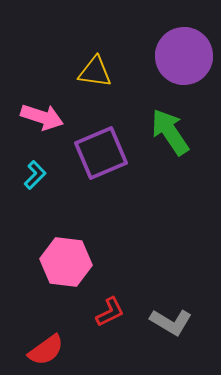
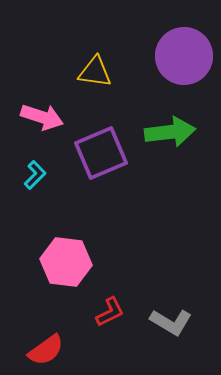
green arrow: rotated 117 degrees clockwise
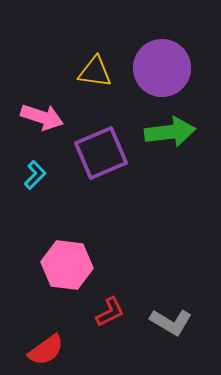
purple circle: moved 22 px left, 12 px down
pink hexagon: moved 1 px right, 3 px down
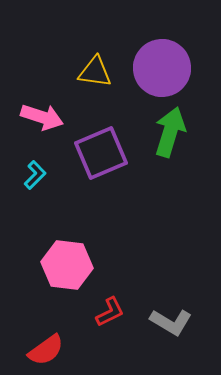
green arrow: rotated 66 degrees counterclockwise
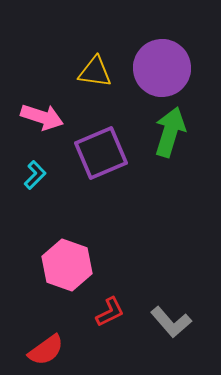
pink hexagon: rotated 12 degrees clockwise
gray L-shape: rotated 18 degrees clockwise
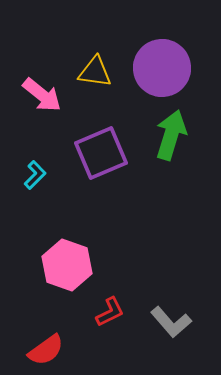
pink arrow: moved 22 px up; rotated 21 degrees clockwise
green arrow: moved 1 px right, 3 px down
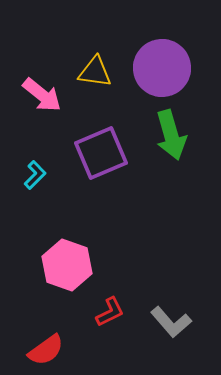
green arrow: rotated 147 degrees clockwise
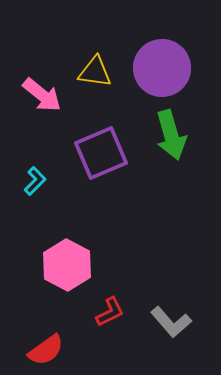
cyan L-shape: moved 6 px down
pink hexagon: rotated 9 degrees clockwise
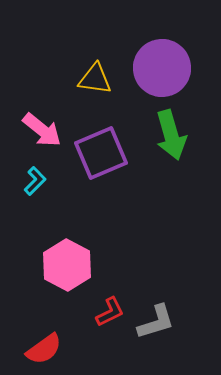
yellow triangle: moved 7 px down
pink arrow: moved 35 px down
gray L-shape: moved 15 px left; rotated 66 degrees counterclockwise
red semicircle: moved 2 px left, 1 px up
